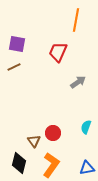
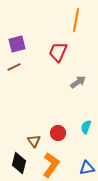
purple square: rotated 24 degrees counterclockwise
red circle: moved 5 px right
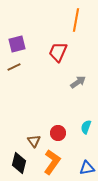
orange L-shape: moved 1 px right, 3 px up
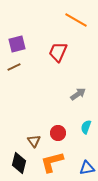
orange line: rotated 70 degrees counterclockwise
gray arrow: moved 12 px down
orange L-shape: rotated 140 degrees counterclockwise
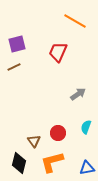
orange line: moved 1 px left, 1 px down
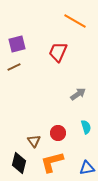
cyan semicircle: rotated 144 degrees clockwise
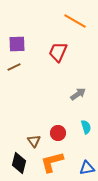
purple square: rotated 12 degrees clockwise
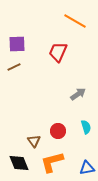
red circle: moved 2 px up
black diamond: rotated 35 degrees counterclockwise
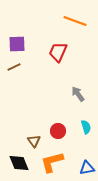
orange line: rotated 10 degrees counterclockwise
gray arrow: rotated 91 degrees counterclockwise
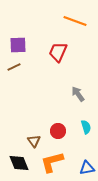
purple square: moved 1 px right, 1 px down
